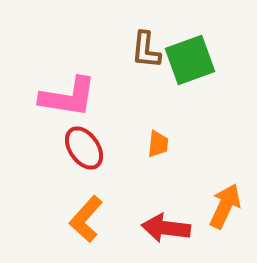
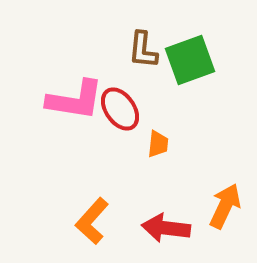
brown L-shape: moved 3 px left
pink L-shape: moved 7 px right, 3 px down
red ellipse: moved 36 px right, 39 px up
orange L-shape: moved 6 px right, 2 px down
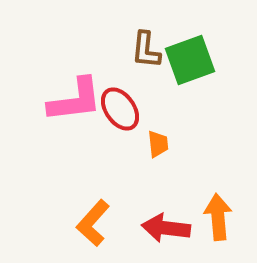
brown L-shape: moved 3 px right
pink L-shape: rotated 16 degrees counterclockwise
orange trapezoid: rotated 12 degrees counterclockwise
orange arrow: moved 7 px left, 11 px down; rotated 30 degrees counterclockwise
orange L-shape: moved 1 px right, 2 px down
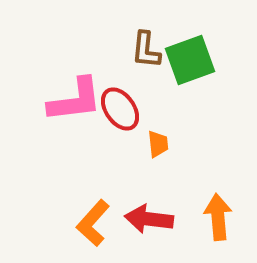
red arrow: moved 17 px left, 9 px up
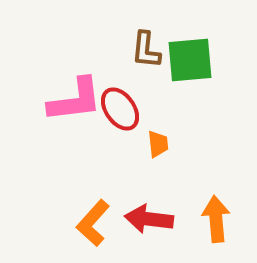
green square: rotated 15 degrees clockwise
orange arrow: moved 2 px left, 2 px down
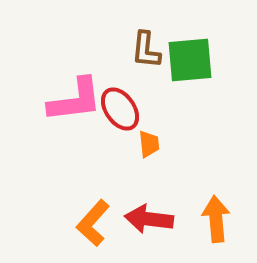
orange trapezoid: moved 9 px left
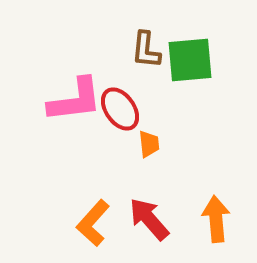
red arrow: rotated 42 degrees clockwise
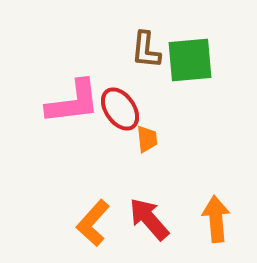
pink L-shape: moved 2 px left, 2 px down
orange trapezoid: moved 2 px left, 5 px up
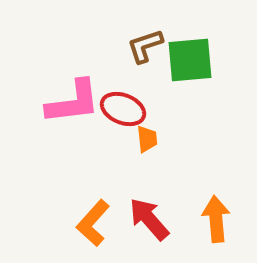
brown L-shape: moved 1 px left, 4 px up; rotated 66 degrees clockwise
red ellipse: moved 3 px right; rotated 33 degrees counterclockwise
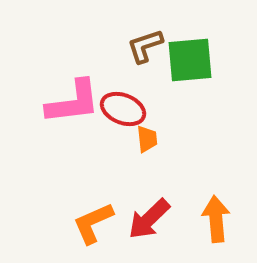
red arrow: rotated 93 degrees counterclockwise
orange L-shape: rotated 24 degrees clockwise
